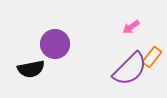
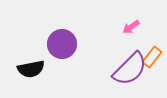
purple circle: moved 7 px right
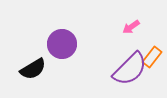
black semicircle: moved 2 px right; rotated 20 degrees counterclockwise
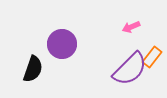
pink arrow: rotated 12 degrees clockwise
black semicircle: rotated 40 degrees counterclockwise
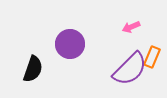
purple circle: moved 8 px right
orange rectangle: rotated 15 degrees counterclockwise
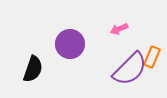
pink arrow: moved 12 px left, 2 px down
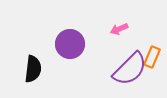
black semicircle: rotated 12 degrees counterclockwise
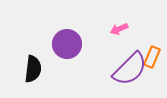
purple circle: moved 3 px left
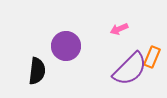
purple circle: moved 1 px left, 2 px down
black semicircle: moved 4 px right, 2 px down
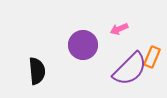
purple circle: moved 17 px right, 1 px up
black semicircle: rotated 12 degrees counterclockwise
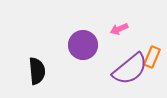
purple semicircle: rotated 6 degrees clockwise
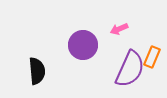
purple semicircle: rotated 27 degrees counterclockwise
